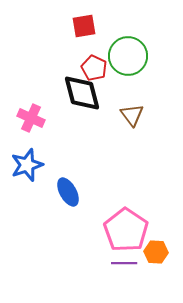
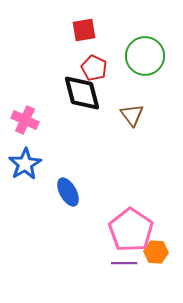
red square: moved 4 px down
green circle: moved 17 px right
pink cross: moved 6 px left, 2 px down
blue star: moved 2 px left, 1 px up; rotated 12 degrees counterclockwise
pink pentagon: moved 5 px right
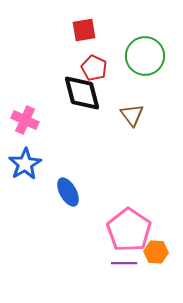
pink pentagon: moved 2 px left
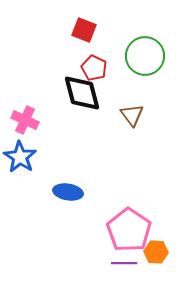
red square: rotated 30 degrees clockwise
blue star: moved 5 px left, 7 px up; rotated 8 degrees counterclockwise
blue ellipse: rotated 52 degrees counterclockwise
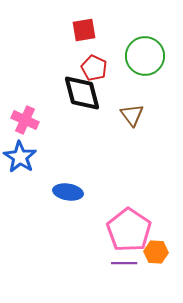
red square: rotated 30 degrees counterclockwise
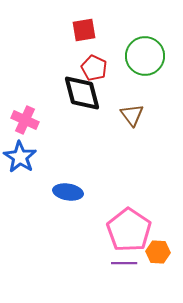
orange hexagon: moved 2 px right
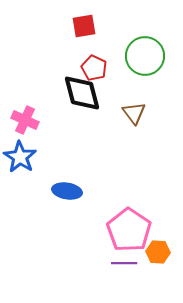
red square: moved 4 px up
brown triangle: moved 2 px right, 2 px up
blue ellipse: moved 1 px left, 1 px up
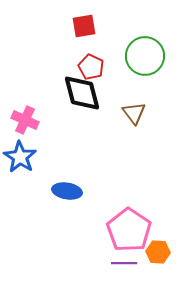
red pentagon: moved 3 px left, 1 px up
